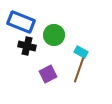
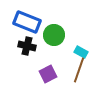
blue rectangle: moved 6 px right
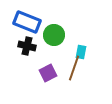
cyan rectangle: rotated 72 degrees clockwise
brown line: moved 5 px left, 2 px up
purple square: moved 1 px up
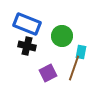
blue rectangle: moved 2 px down
green circle: moved 8 px right, 1 px down
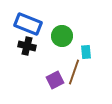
blue rectangle: moved 1 px right
cyan rectangle: moved 5 px right; rotated 16 degrees counterclockwise
brown line: moved 4 px down
purple square: moved 7 px right, 7 px down
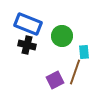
black cross: moved 1 px up
cyan rectangle: moved 2 px left
brown line: moved 1 px right
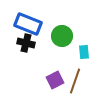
black cross: moved 1 px left, 2 px up
brown line: moved 9 px down
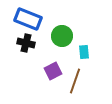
blue rectangle: moved 5 px up
purple square: moved 2 px left, 9 px up
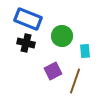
cyan rectangle: moved 1 px right, 1 px up
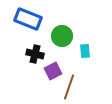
black cross: moved 9 px right, 11 px down
brown line: moved 6 px left, 6 px down
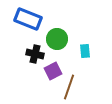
green circle: moved 5 px left, 3 px down
